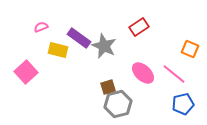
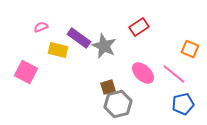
pink square: rotated 20 degrees counterclockwise
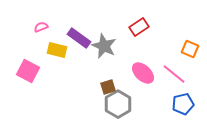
yellow rectangle: moved 1 px left
pink square: moved 2 px right, 1 px up
gray hexagon: rotated 16 degrees counterclockwise
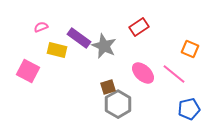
blue pentagon: moved 6 px right, 5 px down
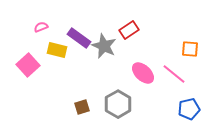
red rectangle: moved 10 px left, 3 px down
orange square: rotated 18 degrees counterclockwise
pink square: moved 6 px up; rotated 20 degrees clockwise
brown square: moved 26 px left, 20 px down
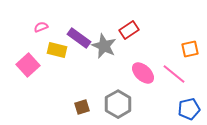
orange square: rotated 18 degrees counterclockwise
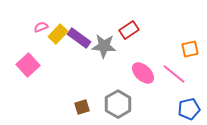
gray star: rotated 20 degrees counterclockwise
yellow rectangle: moved 1 px right, 16 px up; rotated 60 degrees counterclockwise
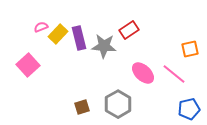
purple rectangle: rotated 40 degrees clockwise
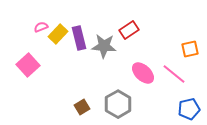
brown square: rotated 14 degrees counterclockwise
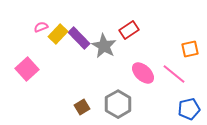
purple rectangle: rotated 30 degrees counterclockwise
gray star: rotated 25 degrees clockwise
pink square: moved 1 px left, 4 px down
